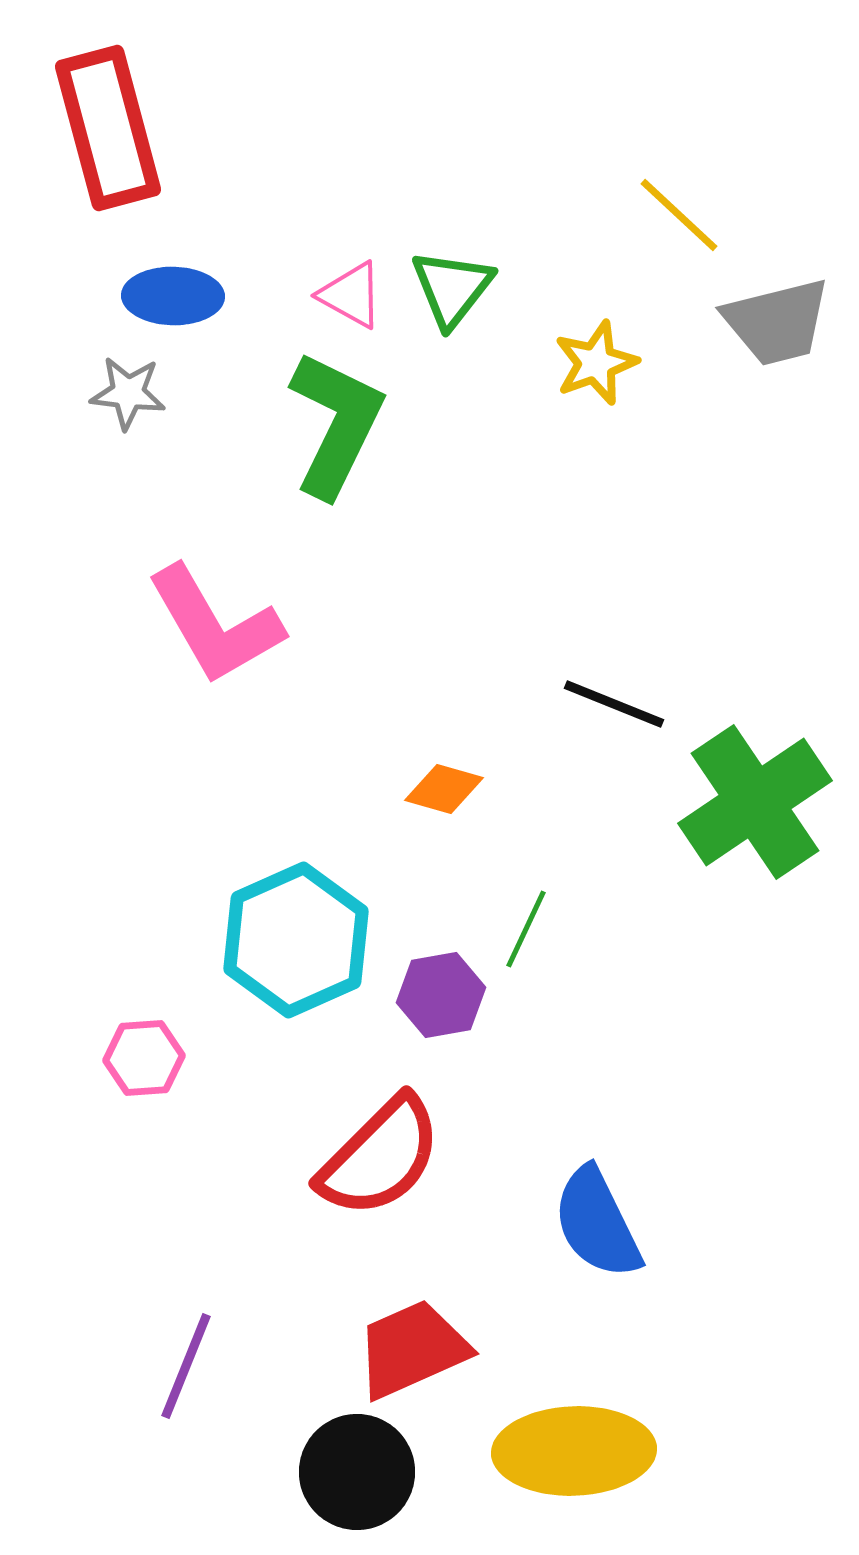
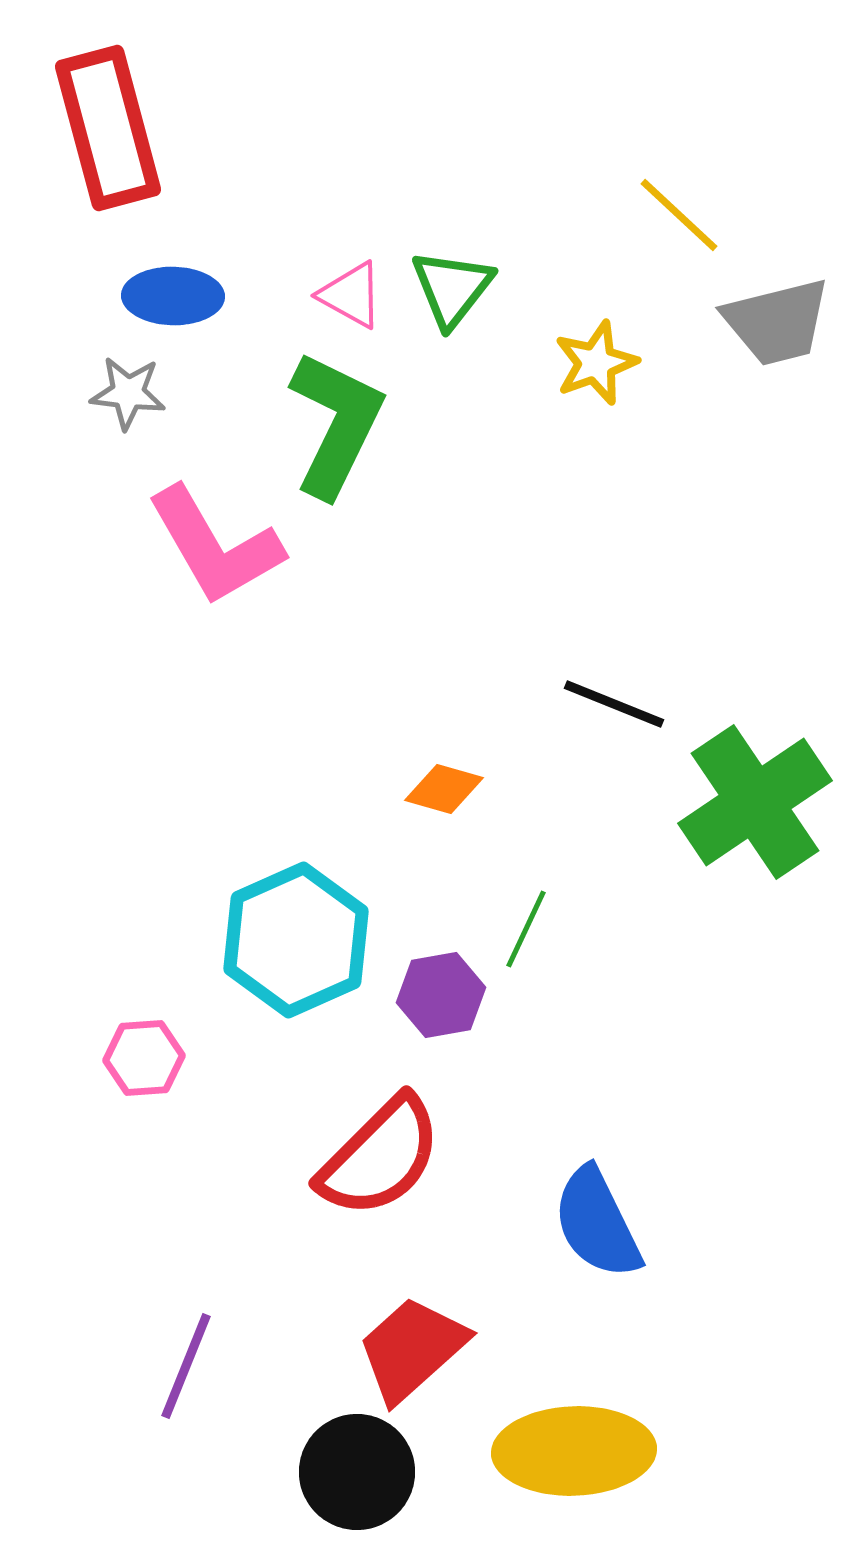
pink L-shape: moved 79 px up
red trapezoid: rotated 18 degrees counterclockwise
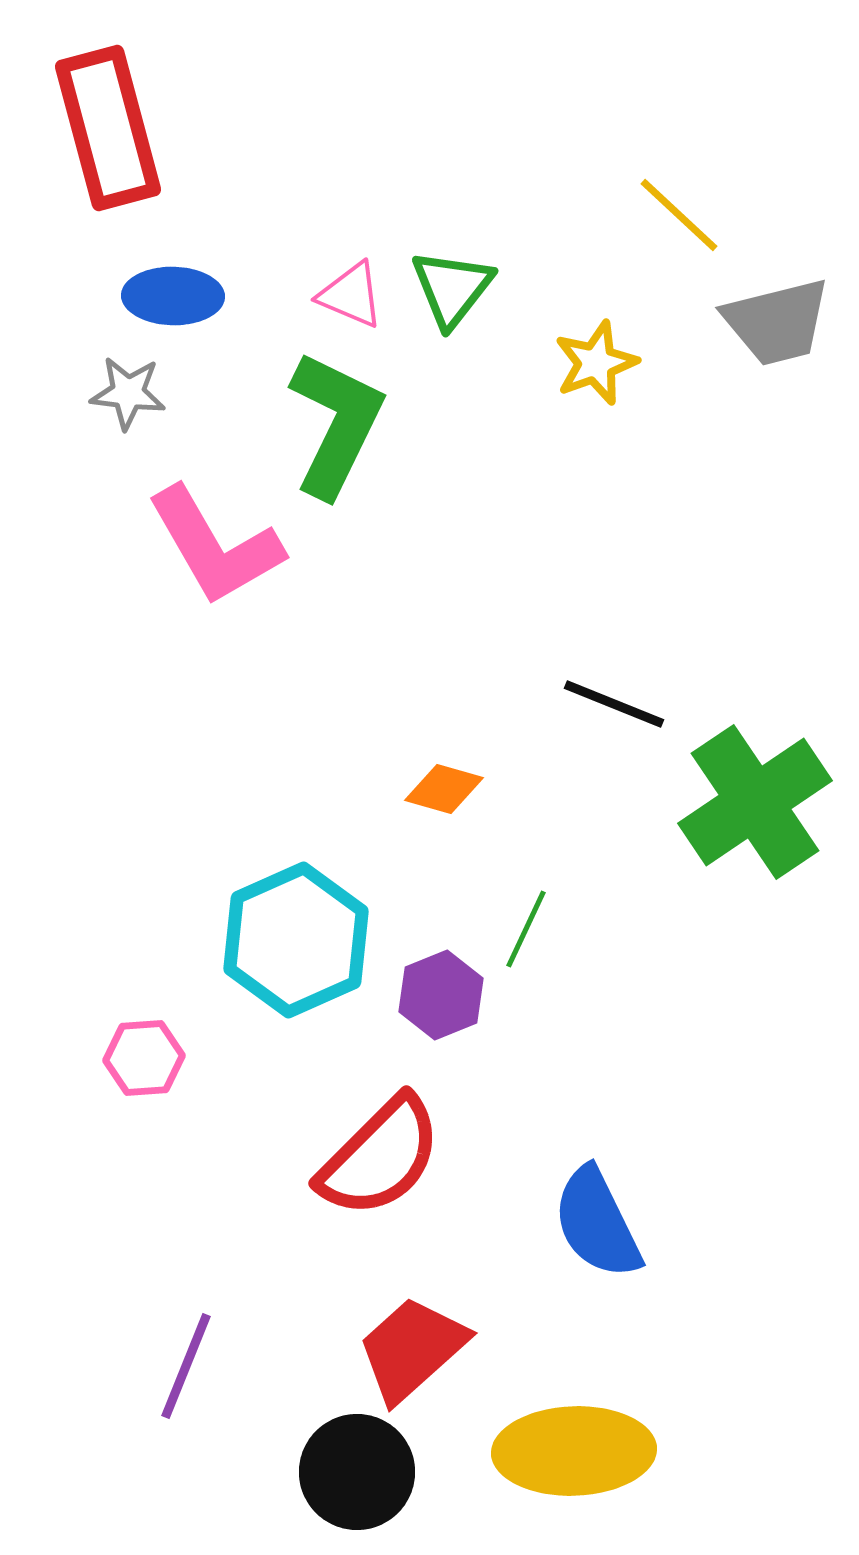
pink triangle: rotated 6 degrees counterclockwise
purple hexagon: rotated 12 degrees counterclockwise
